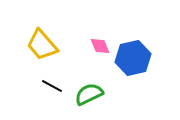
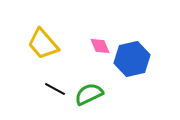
yellow trapezoid: moved 1 px right, 1 px up
blue hexagon: moved 1 px left, 1 px down
black line: moved 3 px right, 3 px down
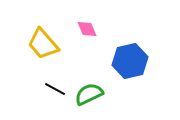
pink diamond: moved 13 px left, 17 px up
blue hexagon: moved 2 px left, 2 px down
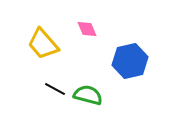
green semicircle: moved 1 px left, 1 px down; rotated 40 degrees clockwise
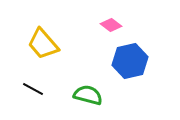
pink diamond: moved 24 px right, 4 px up; rotated 30 degrees counterclockwise
black line: moved 22 px left
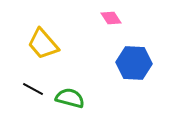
pink diamond: moved 7 px up; rotated 20 degrees clockwise
blue hexagon: moved 4 px right, 2 px down; rotated 16 degrees clockwise
green semicircle: moved 18 px left, 3 px down
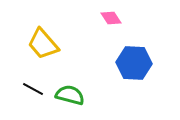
green semicircle: moved 3 px up
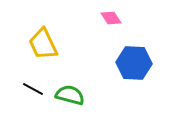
yellow trapezoid: rotated 16 degrees clockwise
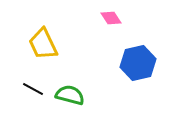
blue hexagon: moved 4 px right; rotated 16 degrees counterclockwise
